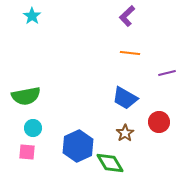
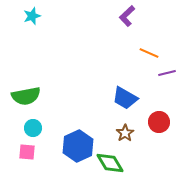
cyan star: rotated 18 degrees clockwise
orange line: moved 19 px right; rotated 18 degrees clockwise
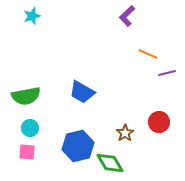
orange line: moved 1 px left, 1 px down
blue trapezoid: moved 43 px left, 6 px up
cyan circle: moved 3 px left
blue hexagon: rotated 12 degrees clockwise
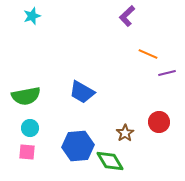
blue hexagon: rotated 8 degrees clockwise
green diamond: moved 2 px up
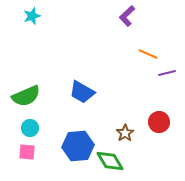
green semicircle: rotated 12 degrees counterclockwise
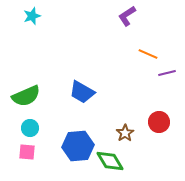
purple L-shape: rotated 10 degrees clockwise
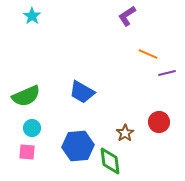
cyan star: rotated 18 degrees counterclockwise
cyan circle: moved 2 px right
green diamond: rotated 24 degrees clockwise
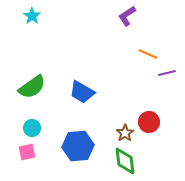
green semicircle: moved 6 px right, 9 px up; rotated 12 degrees counterclockwise
red circle: moved 10 px left
pink square: rotated 18 degrees counterclockwise
green diamond: moved 15 px right
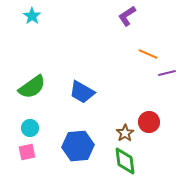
cyan circle: moved 2 px left
